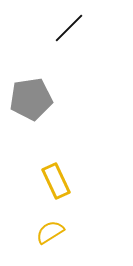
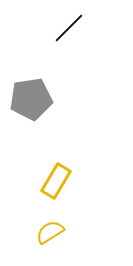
yellow rectangle: rotated 56 degrees clockwise
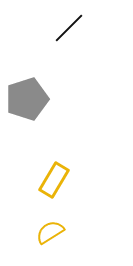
gray pentagon: moved 4 px left; rotated 9 degrees counterclockwise
yellow rectangle: moved 2 px left, 1 px up
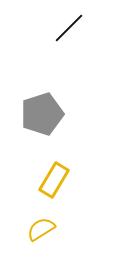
gray pentagon: moved 15 px right, 15 px down
yellow semicircle: moved 9 px left, 3 px up
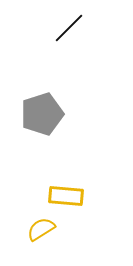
yellow rectangle: moved 12 px right, 16 px down; rotated 64 degrees clockwise
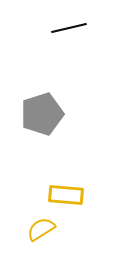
black line: rotated 32 degrees clockwise
yellow rectangle: moved 1 px up
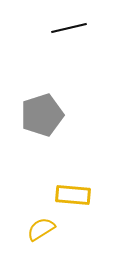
gray pentagon: moved 1 px down
yellow rectangle: moved 7 px right
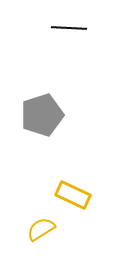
black line: rotated 16 degrees clockwise
yellow rectangle: rotated 20 degrees clockwise
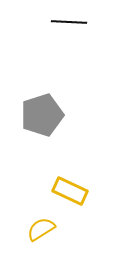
black line: moved 6 px up
yellow rectangle: moved 3 px left, 4 px up
